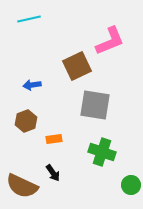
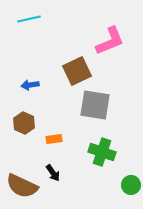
brown square: moved 5 px down
blue arrow: moved 2 px left
brown hexagon: moved 2 px left, 2 px down; rotated 15 degrees counterclockwise
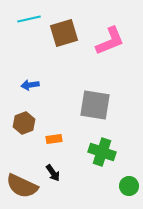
brown square: moved 13 px left, 38 px up; rotated 8 degrees clockwise
brown hexagon: rotated 15 degrees clockwise
green circle: moved 2 px left, 1 px down
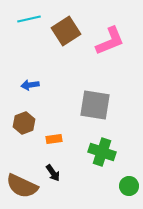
brown square: moved 2 px right, 2 px up; rotated 16 degrees counterclockwise
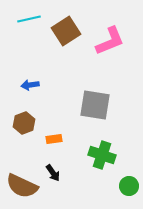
green cross: moved 3 px down
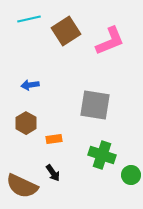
brown hexagon: moved 2 px right; rotated 10 degrees counterclockwise
green circle: moved 2 px right, 11 px up
